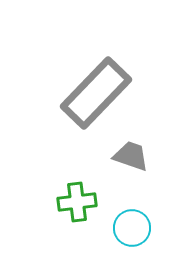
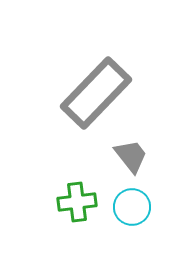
gray trapezoid: rotated 33 degrees clockwise
cyan circle: moved 21 px up
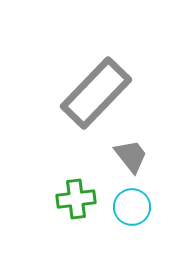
green cross: moved 1 px left, 3 px up
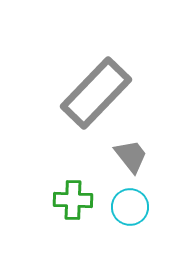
green cross: moved 3 px left, 1 px down; rotated 9 degrees clockwise
cyan circle: moved 2 px left
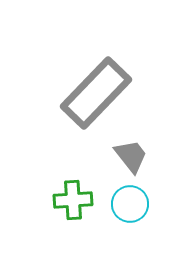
green cross: rotated 6 degrees counterclockwise
cyan circle: moved 3 px up
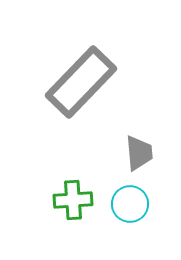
gray rectangle: moved 15 px left, 11 px up
gray trapezoid: moved 8 px right, 3 px up; rotated 33 degrees clockwise
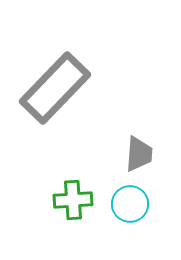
gray rectangle: moved 26 px left, 6 px down
gray trapezoid: moved 1 px down; rotated 9 degrees clockwise
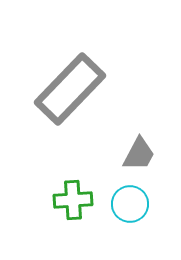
gray rectangle: moved 15 px right, 1 px down
gray trapezoid: rotated 24 degrees clockwise
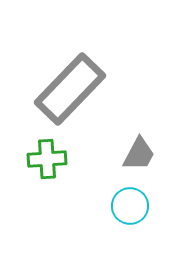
green cross: moved 26 px left, 41 px up
cyan circle: moved 2 px down
